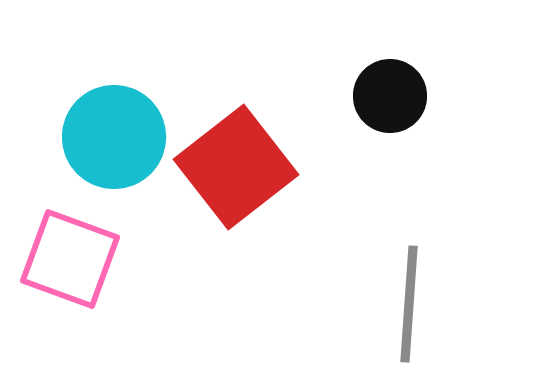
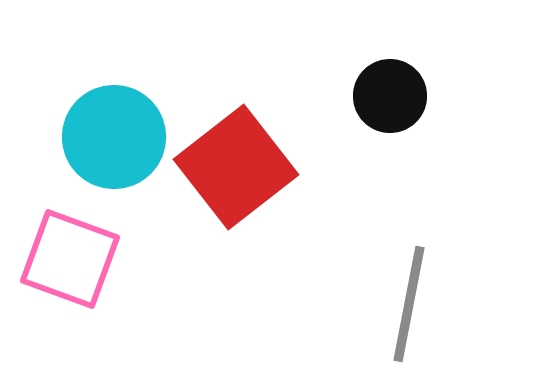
gray line: rotated 7 degrees clockwise
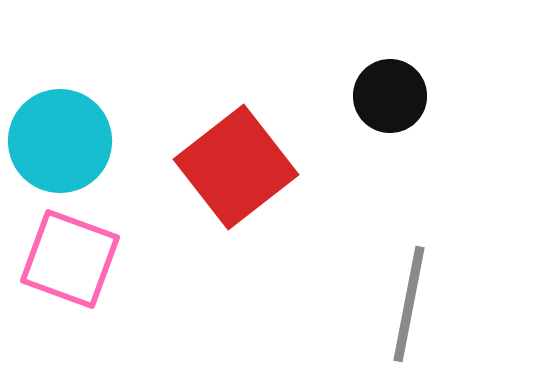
cyan circle: moved 54 px left, 4 px down
